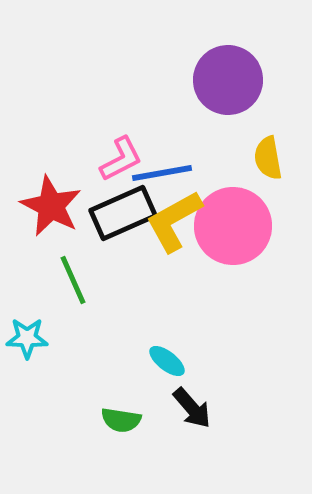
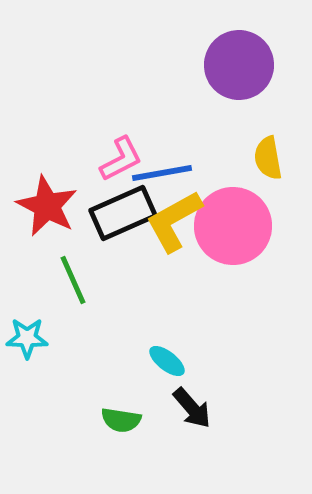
purple circle: moved 11 px right, 15 px up
red star: moved 4 px left
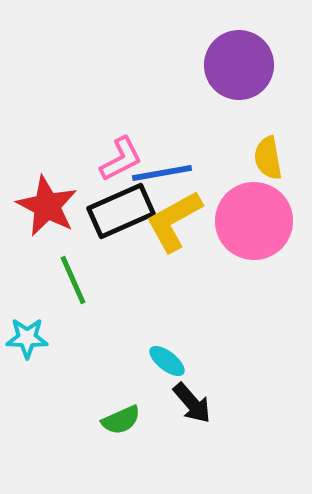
black rectangle: moved 2 px left, 2 px up
pink circle: moved 21 px right, 5 px up
black arrow: moved 5 px up
green semicircle: rotated 33 degrees counterclockwise
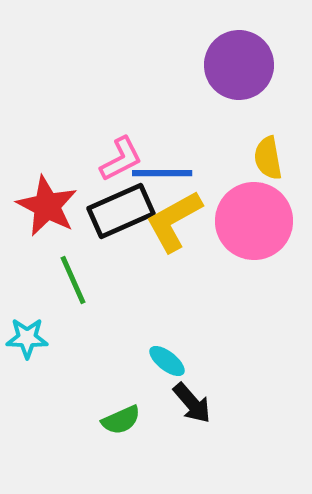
blue line: rotated 10 degrees clockwise
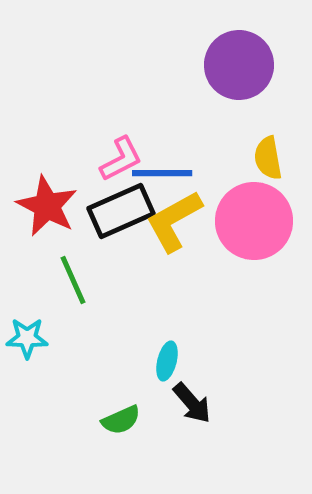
cyan ellipse: rotated 66 degrees clockwise
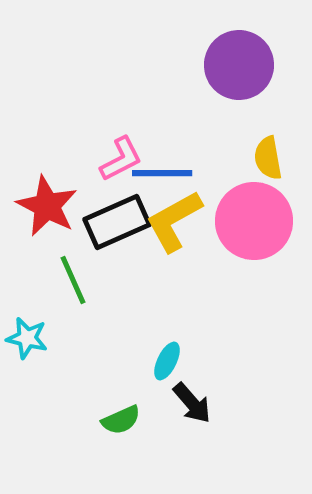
black rectangle: moved 4 px left, 11 px down
cyan star: rotated 12 degrees clockwise
cyan ellipse: rotated 12 degrees clockwise
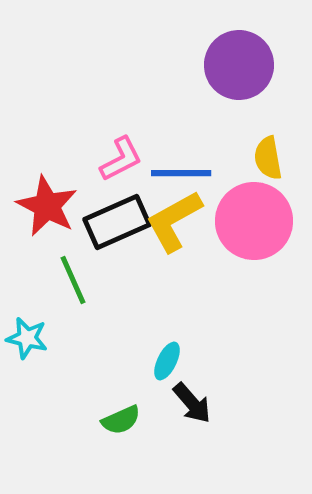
blue line: moved 19 px right
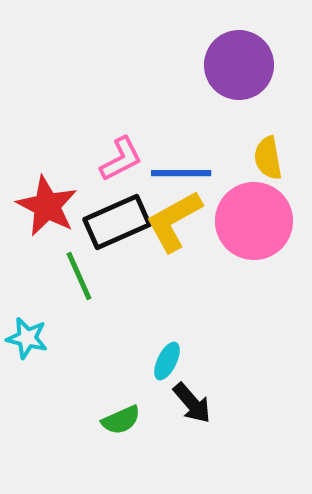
green line: moved 6 px right, 4 px up
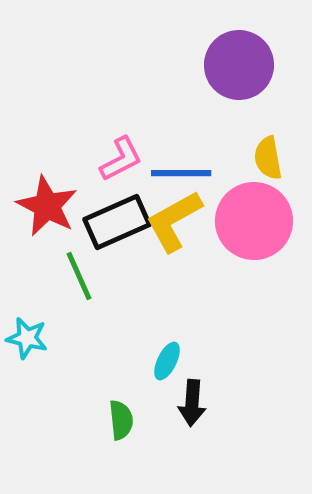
black arrow: rotated 45 degrees clockwise
green semicircle: rotated 72 degrees counterclockwise
